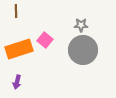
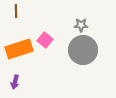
purple arrow: moved 2 px left
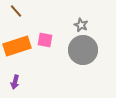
brown line: rotated 40 degrees counterclockwise
gray star: rotated 24 degrees clockwise
pink square: rotated 28 degrees counterclockwise
orange rectangle: moved 2 px left, 3 px up
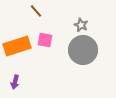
brown line: moved 20 px right
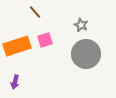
brown line: moved 1 px left, 1 px down
pink square: rotated 28 degrees counterclockwise
gray circle: moved 3 px right, 4 px down
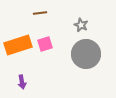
brown line: moved 5 px right, 1 px down; rotated 56 degrees counterclockwise
pink square: moved 4 px down
orange rectangle: moved 1 px right, 1 px up
purple arrow: moved 7 px right; rotated 24 degrees counterclockwise
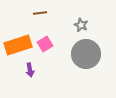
pink square: rotated 14 degrees counterclockwise
purple arrow: moved 8 px right, 12 px up
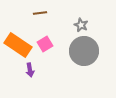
orange rectangle: rotated 52 degrees clockwise
gray circle: moved 2 px left, 3 px up
